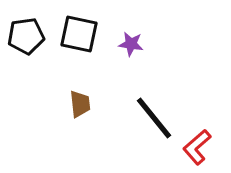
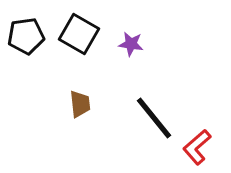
black square: rotated 18 degrees clockwise
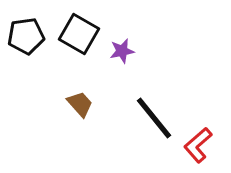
purple star: moved 9 px left, 7 px down; rotated 20 degrees counterclockwise
brown trapezoid: rotated 36 degrees counterclockwise
red L-shape: moved 1 px right, 2 px up
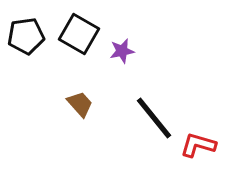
red L-shape: rotated 57 degrees clockwise
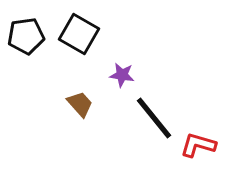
purple star: moved 24 px down; rotated 20 degrees clockwise
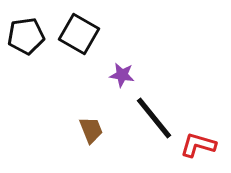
brown trapezoid: moved 11 px right, 26 px down; rotated 20 degrees clockwise
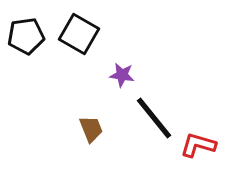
brown trapezoid: moved 1 px up
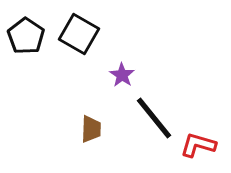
black pentagon: rotated 30 degrees counterclockwise
purple star: rotated 25 degrees clockwise
brown trapezoid: rotated 24 degrees clockwise
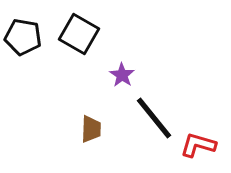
black pentagon: moved 3 px left, 1 px down; rotated 24 degrees counterclockwise
